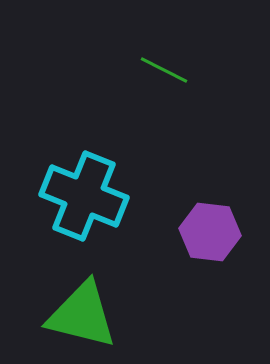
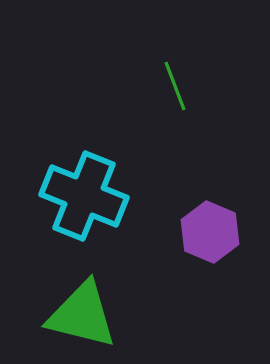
green line: moved 11 px right, 16 px down; rotated 42 degrees clockwise
purple hexagon: rotated 16 degrees clockwise
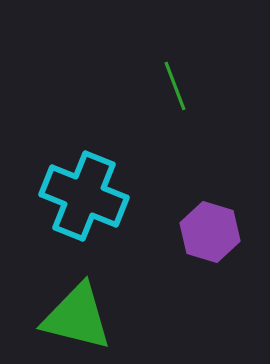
purple hexagon: rotated 6 degrees counterclockwise
green triangle: moved 5 px left, 2 px down
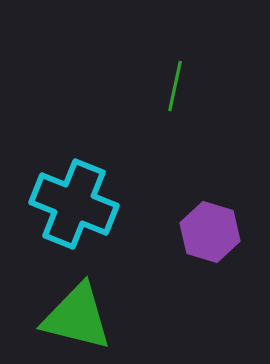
green line: rotated 33 degrees clockwise
cyan cross: moved 10 px left, 8 px down
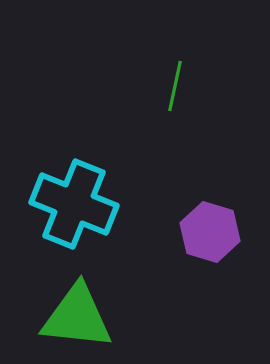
green triangle: rotated 8 degrees counterclockwise
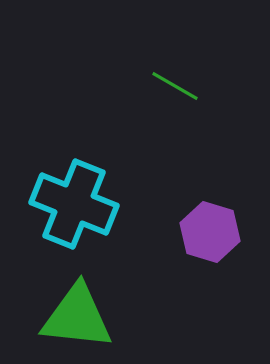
green line: rotated 72 degrees counterclockwise
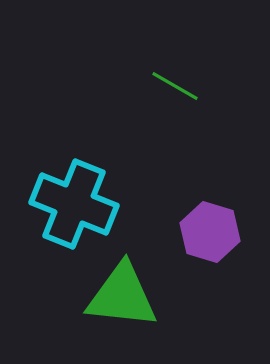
green triangle: moved 45 px right, 21 px up
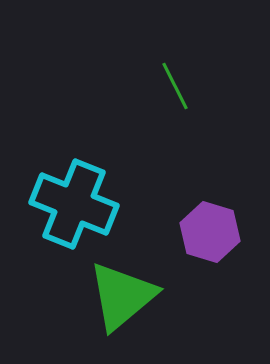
green line: rotated 33 degrees clockwise
green triangle: rotated 46 degrees counterclockwise
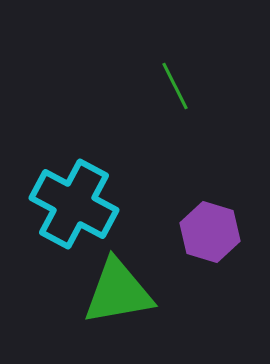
cyan cross: rotated 6 degrees clockwise
green triangle: moved 4 px left, 4 px up; rotated 30 degrees clockwise
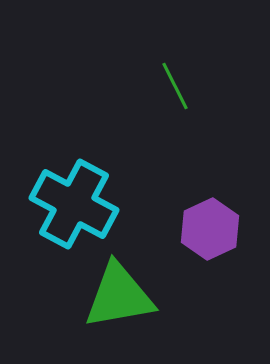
purple hexagon: moved 3 px up; rotated 18 degrees clockwise
green triangle: moved 1 px right, 4 px down
